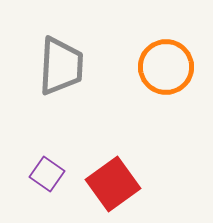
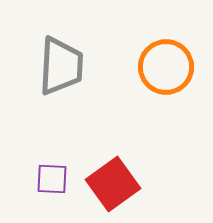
purple square: moved 5 px right, 5 px down; rotated 32 degrees counterclockwise
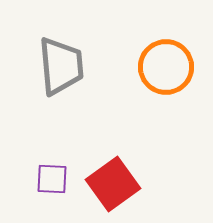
gray trapezoid: rotated 8 degrees counterclockwise
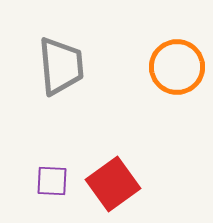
orange circle: moved 11 px right
purple square: moved 2 px down
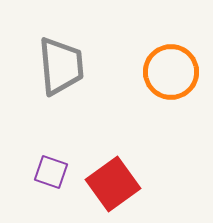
orange circle: moved 6 px left, 5 px down
purple square: moved 1 px left, 9 px up; rotated 16 degrees clockwise
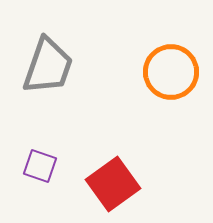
gray trapezoid: moved 13 px left; rotated 24 degrees clockwise
purple square: moved 11 px left, 6 px up
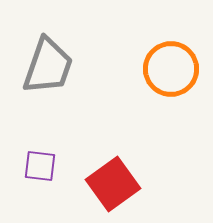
orange circle: moved 3 px up
purple square: rotated 12 degrees counterclockwise
